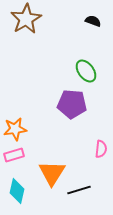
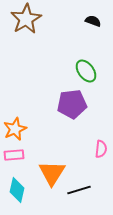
purple pentagon: rotated 12 degrees counterclockwise
orange star: rotated 15 degrees counterclockwise
pink rectangle: rotated 12 degrees clockwise
cyan diamond: moved 1 px up
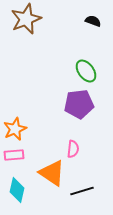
brown star: rotated 8 degrees clockwise
purple pentagon: moved 7 px right
pink semicircle: moved 28 px left
orange triangle: rotated 28 degrees counterclockwise
black line: moved 3 px right, 1 px down
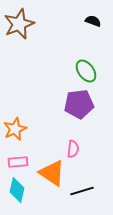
brown star: moved 7 px left, 5 px down
pink rectangle: moved 4 px right, 7 px down
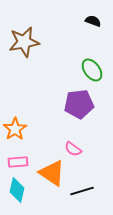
brown star: moved 5 px right, 18 px down; rotated 12 degrees clockwise
green ellipse: moved 6 px right, 1 px up
orange star: rotated 10 degrees counterclockwise
pink semicircle: rotated 120 degrees clockwise
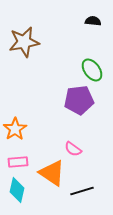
black semicircle: rotated 14 degrees counterclockwise
purple pentagon: moved 4 px up
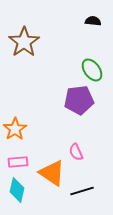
brown star: rotated 24 degrees counterclockwise
pink semicircle: moved 3 px right, 3 px down; rotated 30 degrees clockwise
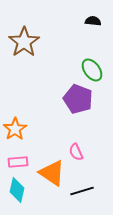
purple pentagon: moved 1 px left, 1 px up; rotated 28 degrees clockwise
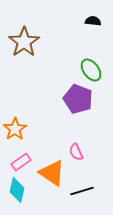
green ellipse: moved 1 px left
pink rectangle: moved 3 px right; rotated 30 degrees counterclockwise
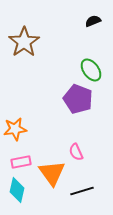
black semicircle: rotated 28 degrees counterclockwise
orange star: rotated 25 degrees clockwise
pink rectangle: rotated 24 degrees clockwise
orange triangle: rotated 20 degrees clockwise
